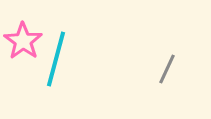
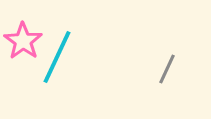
cyan line: moved 1 px right, 2 px up; rotated 10 degrees clockwise
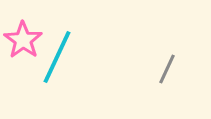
pink star: moved 1 px up
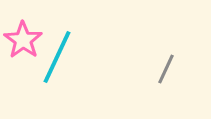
gray line: moved 1 px left
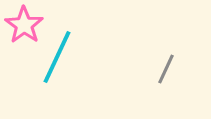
pink star: moved 1 px right, 15 px up
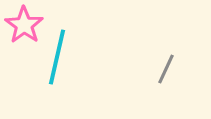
cyan line: rotated 12 degrees counterclockwise
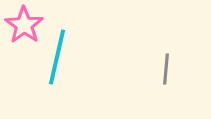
gray line: rotated 20 degrees counterclockwise
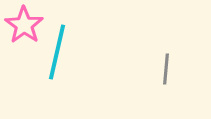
cyan line: moved 5 px up
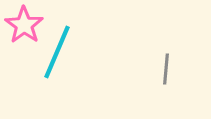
cyan line: rotated 10 degrees clockwise
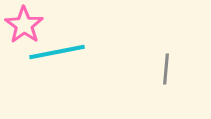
cyan line: rotated 56 degrees clockwise
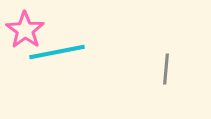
pink star: moved 1 px right, 5 px down
